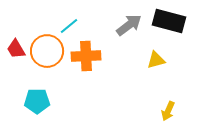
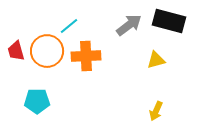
red trapezoid: moved 2 px down; rotated 15 degrees clockwise
yellow arrow: moved 12 px left
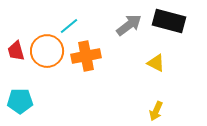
orange cross: rotated 8 degrees counterclockwise
yellow triangle: moved 3 px down; rotated 42 degrees clockwise
cyan pentagon: moved 17 px left
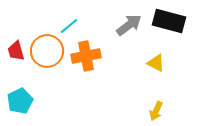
cyan pentagon: rotated 25 degrees counterclockwise
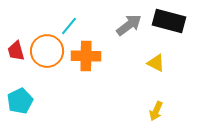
cyan line: rotated 12 degrees counterclockwise
orange cross: rotated 12 degrees clockwise
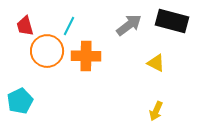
black rectangle: moved 3 px right
cyan line: rotated 12 degrees counterclockwise
red trapezoid: moved 9 px right, 25 px up
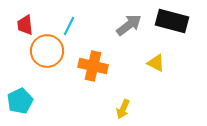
red trapezoid: moved 1 px up; rotated 10 degrees clockwise
orange cross: moved 7 px right, 10 px down; rotated 12 degrees clockwise
yellow arrow: moved 33 px left, 2 px up
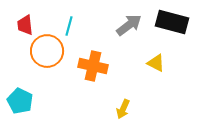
black rectangle: moved 1 px down
cyan line: rotated 12 degrees counterclockwise
cyan pentagon: rotated 20 degrees counterclockwise
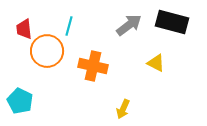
red trapezoid: moved 1 px left, 4 px down
